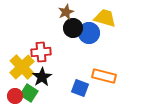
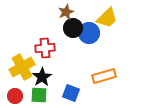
yellow trapezoid: moved 2 px right; rotated 120 degrees clockwise
red cross: moved 4 px right, 4 px up
yellow cross: rotated 15 degrees clockwise
orange rectangle: rotated 30 degrees counterclockwise
blue square: moved 9 px left, 5 px down
green square: moved 10 px right, 2 px down; rotated 30 degrees counterclockwise
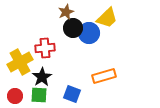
yellow cross: moved 2 px left, 5 px up
blue square: moved 1 px right, 1 px down
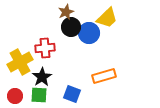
black circle: moved 2 px left, 1 px up
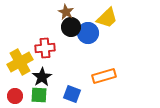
brown star: rotated 21 degrees counterclockwise
blue circle: moved 1 px left
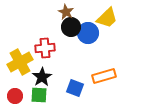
blue square: moved 3 px right, 6 px up
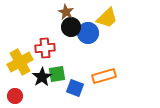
green square: moved 18 px right, 21 px up; rotated 12 degrees counterclockwise
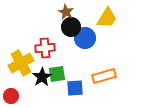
yellow trapezoid: rotated 15 degrees counterclockwise
blue circle: moved 3 px left, 5 px down
yellow cross: moved 1 px right, 1 px down
blue square: rotated 24 degrees counterclockwise
red circle: moved 4 px left
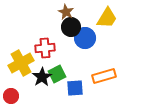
green square: rotated 18 degrees counterclockwise
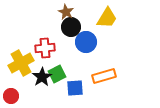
blue circle: moved 1 px right, 4 px down
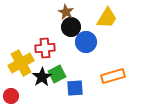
orange rectangle: moved 9 px right
